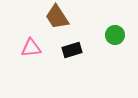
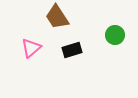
pink triangle: rotated 35 degrees counterclockwise
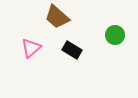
brown trapezoid: rotated 16 degrees counterclockwise
black rectangle: rotated 48 degrees clockwise
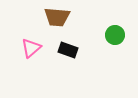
brown trapezoid: rotated 36 degrees counterclockwise
black rectangle: moved 4 px left; rotated 12 degrees counterclockwise
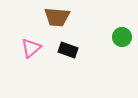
green circle: moved 7 px right, 2 px down
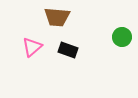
pink triangle: moved 1 px right, 1 px up
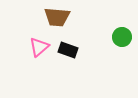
pink triangle: moved 7 px right
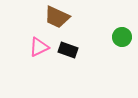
brown trapezoid: rotated 20 degrees clockwise
pink triangle: rotated 15 degrees clockwise
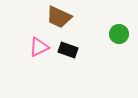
brown trapezoid: moved 2 px right
green circle: moved 3 px left, 3 px up
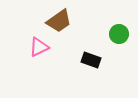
brown trapezoid: moved 4 px down; rotated 60 degrees counterclockwise
black rectangle: moved 23 px right, 10 px down
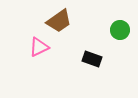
green circle: moved 1 px right, 4 px up
black rectangle: moved 1 px right, 1 px up
